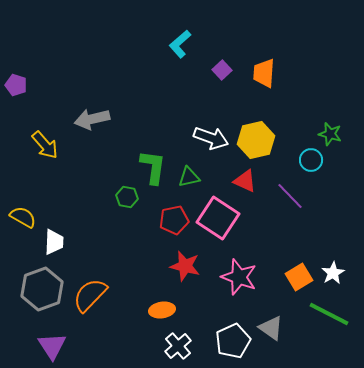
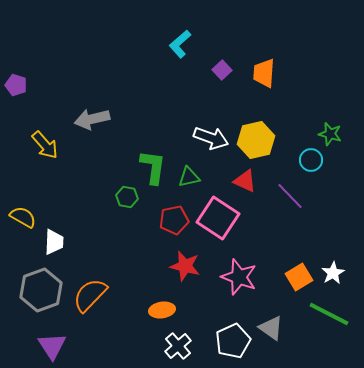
gray hexagon: moved 1 px left, 1 px down
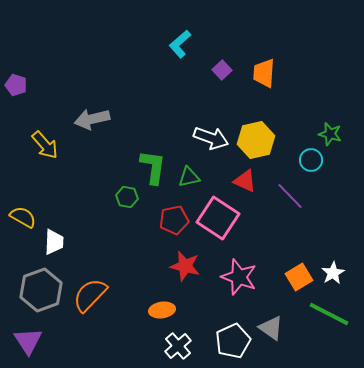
purple triangle: moved 24 px left, 5 px up
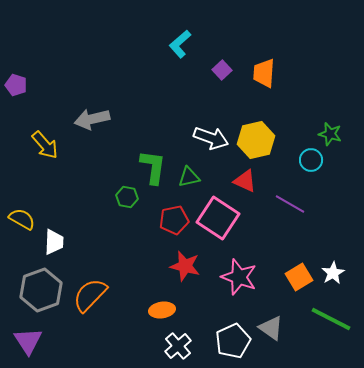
purple line: moved 8 px down; rotated 16 degrees counterclockwise
yellow semicircle: moved 1 px left, 2 px down
green line: moved 2 px right, 5 px down
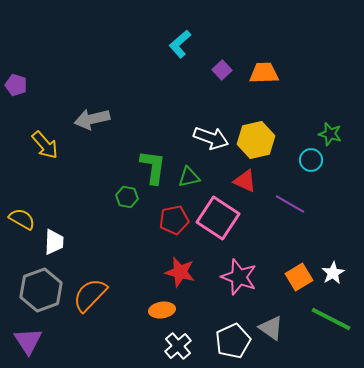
orange trapezoid: rotated 84 degrees clockwise
red star: moved 5 px left, 6 px down
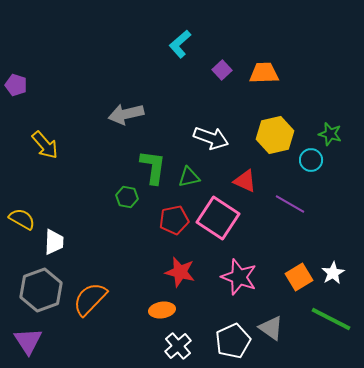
gray arrow: moved 34 px right, 5 px up
yellow hexagon: moved 19 px right, 5 px up
orange semicircle: moved 4 px down
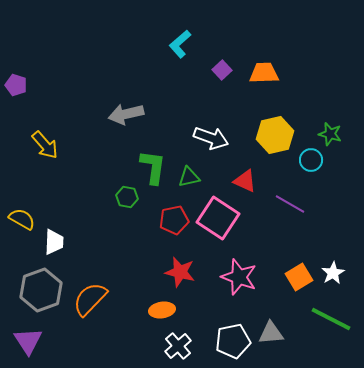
gray triangle: moved 5 px down; rotated 40 degrees counterclockwise
white pentagon: rotated 12 degrees clockwise
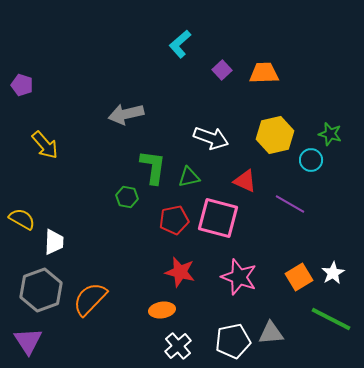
purple pentagon: moved 6 px right
pink square: rotated 18 degrees counterclockwise
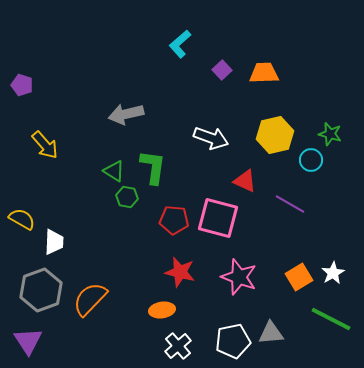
green triangle: moved 75 px left, 6 px up; rotated 45 degrees clockwise
red pentagon: rotated 16 degrees clockwise
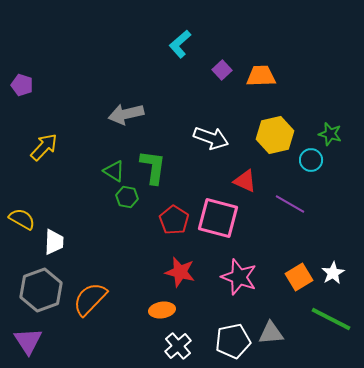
orange trapezoid: moved 3 px left, 3 px down
yellow arrow: moved 1 px left, 2 px down; rotated 96 degrees counterclockwise
red pentagon: rotated 28 degrees clockwise
